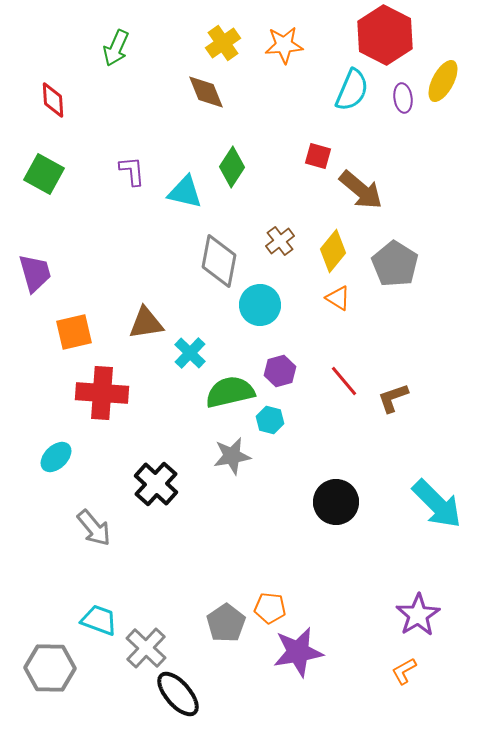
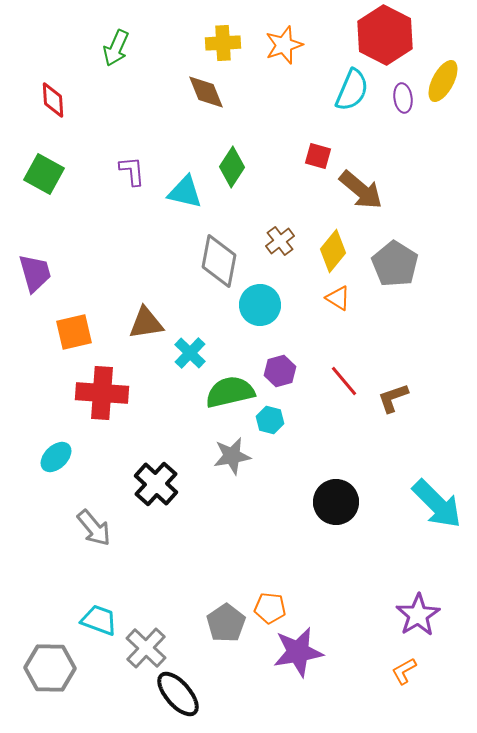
yellow cross at (223, 43): rotated 32 degrees clockwise
orange star at (284, 45): rotated 15 degrees counterclockwise
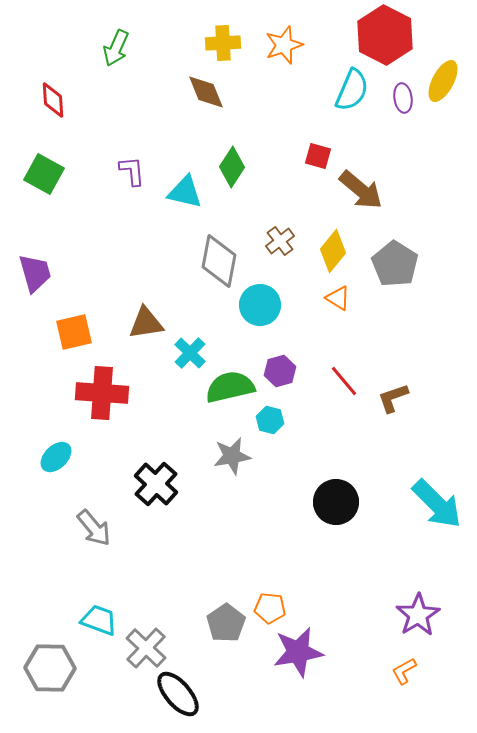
green semicircle at (230, 392): moved 5 px up
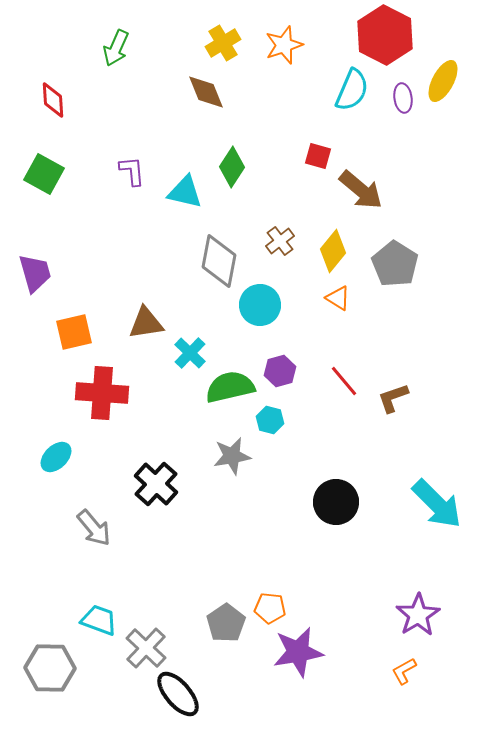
yellow cross at (223, 43): rotated 28 degrees counterclockwise
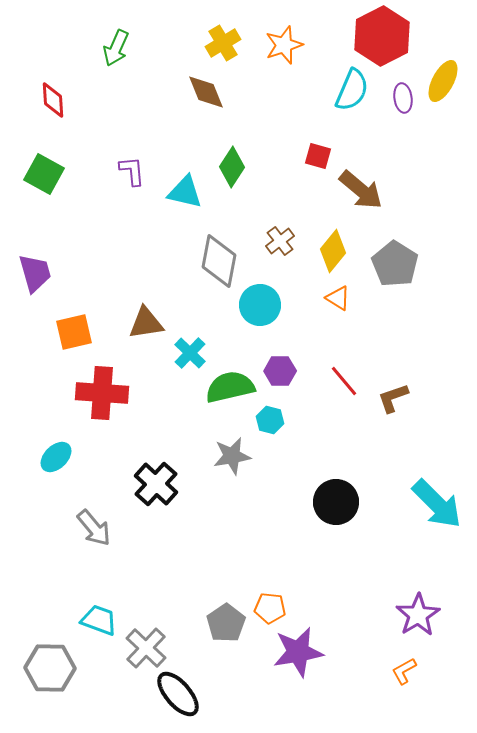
red hexagon at (385, 35): moved 3 px left, 1 px down; rotated 6 degrees clockwise
purple hexagon at (280, 371): rotated 16 degrees clockwise
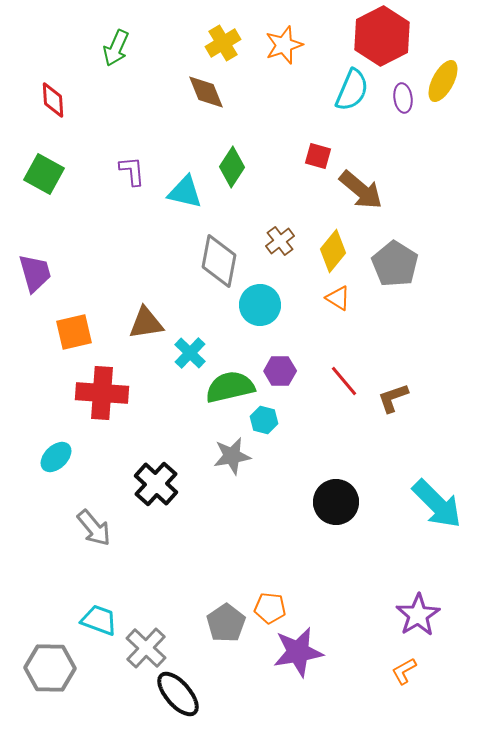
cyan hexagon at (270, 420): moved 6 px left
